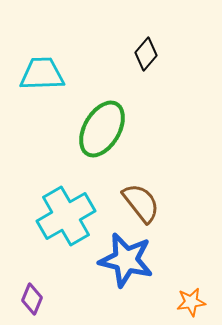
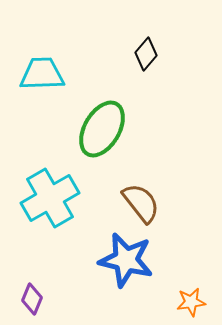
cyan cross: moved 16 px left, 18 px up
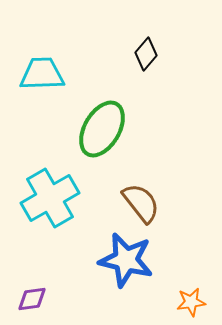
purple diamond: rotated 60 degrees clockwise
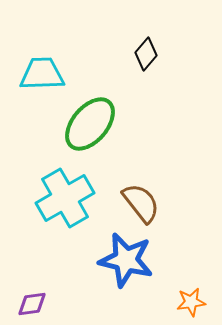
green ellipse: moved 12 px left, 5 px up; rotated 10 degrees clockwise
cyan cross: moved 15 px right
purple diamond: moved 5 px down
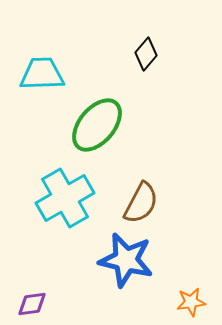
green ellipse: moved 7 px right, 1 px down
brown semicircle: rotated 66 degrees clockwise
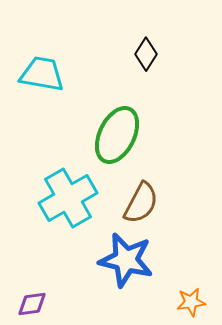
black diamond: rotated 8 degrees counterclockwise
cyan trapezoid: rotated 12 degrees clockwise
green ellipse: moved 20 px right, 10 px down; rotated 14 degrees counterclockwise
cyan cross: moved 3 px right
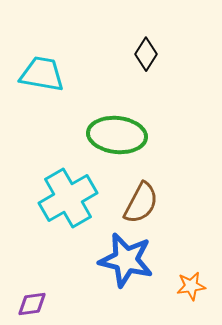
green ellipse: rotated 70 degrees clockwise
orange star: moved 16 px up
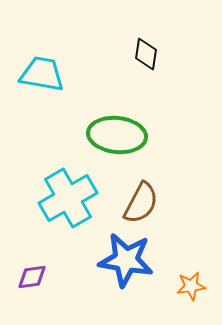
black diamond: rotated 24 degrees counterclockwise
blue star: rotated 4 degrees counterclockwise
purple diamond: moved 27 px up
